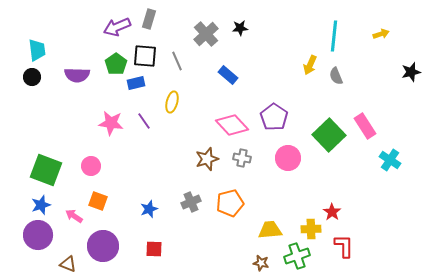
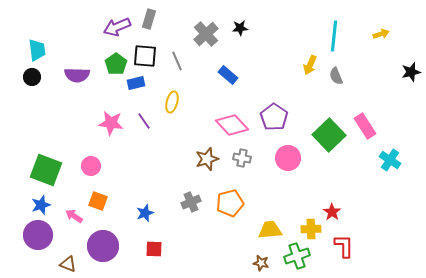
blue star at (149, 209): moved 4 px left, 4 px down
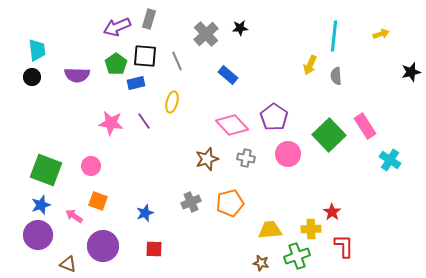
gray semicircle at (336, 76): rotated 18 degrees clockwise
gray cross at (242, 158): moved 4 px right
pink circle at (288, 158): moved 4 px up
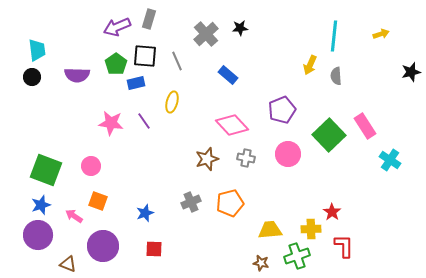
purple pentagon at (274, 117): moved 8 px right, 7 px up; rotated 16 degrees clockwise
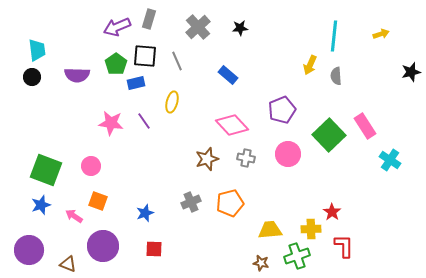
gray cross at (206, 34): moved 8 px left, 7 px up
purple circle at (38, 235): moved 9 px left, 15 px down
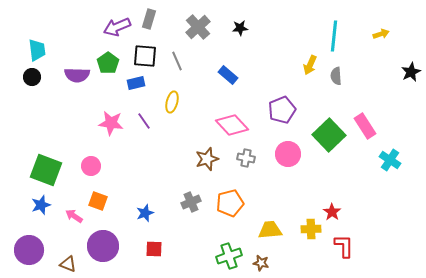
green pentagon at (116, 64): moved 8 px left, 1 px up
black star at (411, 72): rotated 12 degrees counterclockwise
green cross at (297, 256): moved 68 px left
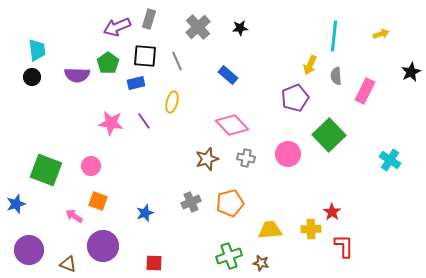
purple pentagon at (282, 110): moved 13 px right, 12 px up
pink rectangle at (365, 126): moved 35 px up; rotated 60 degrees clockwise
blue star at (41, 205): moved 25 px left, 1 px up
red square at (154, 249): moved 14 px down
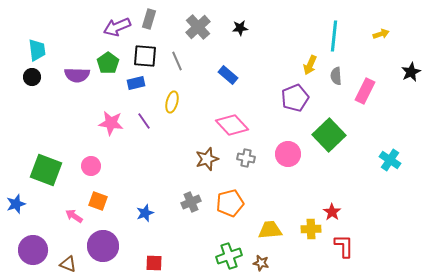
purple circle at (29, 250): moved 4 px right
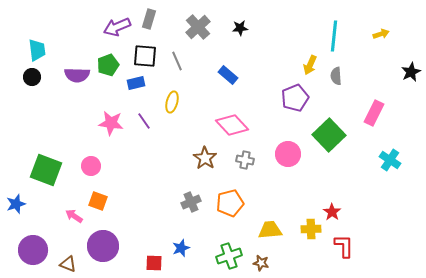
green pentagon at (108, 63): moved 2 px down; rotated 15 degrees clockwise
pink rectangle at (365, 91): moved 9 px right, 22 px down
gray cross at (246, 158): moved 1 px left, 2 px down
brown star at (207, 159): moved 2 px left, 1 px up; rotated 20 degrees counterclockwise
blue star at (145, 213): moved 36 px right, 35 px down
